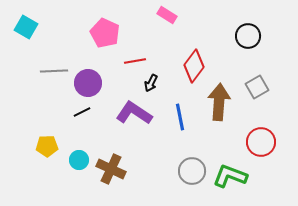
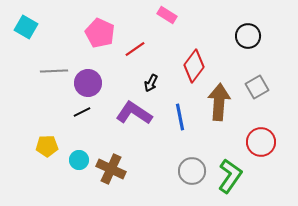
pink pentagon: moved 5 px left
red line: moved 12 px up; rotated 25 degrees counterclockwise
green L-shape: rotated 104 degrees clockwise
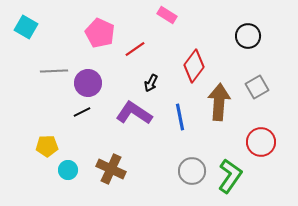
cyan circle: moved 11 px left, 10 px down
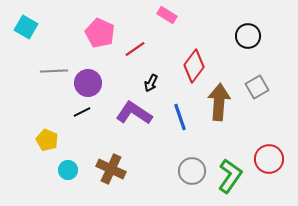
blue line: rotated 8 degrees counterclockwise
red circle: moved 8 px right, 17 px down
yellow pentagon: moved 6 px up; rotated 25 degrees clockwise
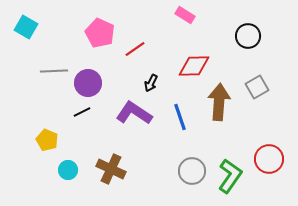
pink rectangle: moved 18 px right
red diamond: rotated 52 degrees clockwise
